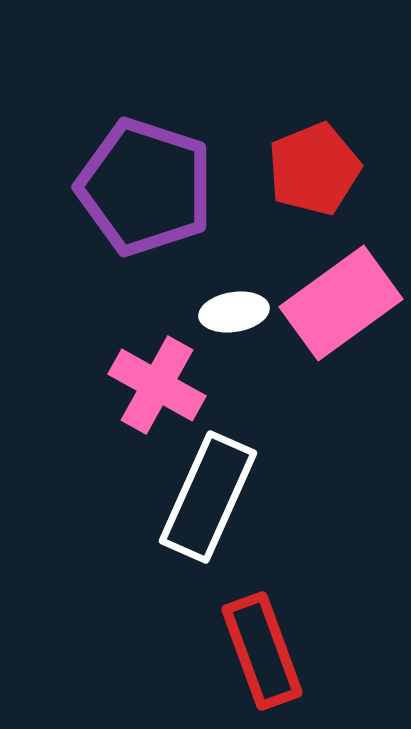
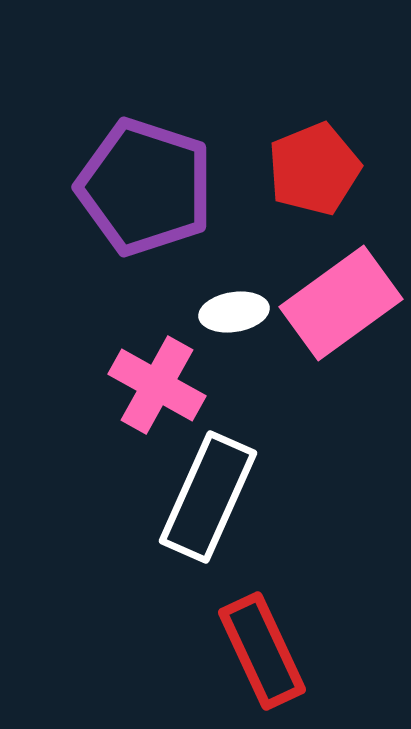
red rectangle: rotated 5 degrees counterclockwise
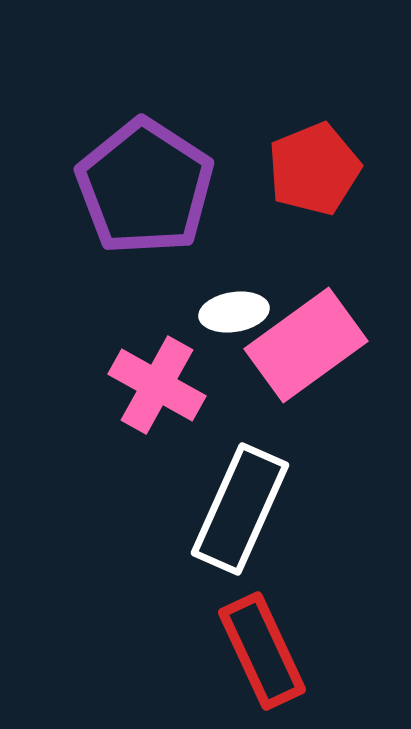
purple pentagon: rotated 15 degrees clockwise
pink rectangle: moved 35 px left, 42 px down
white rectangle: moved 32 px right, 12 px down
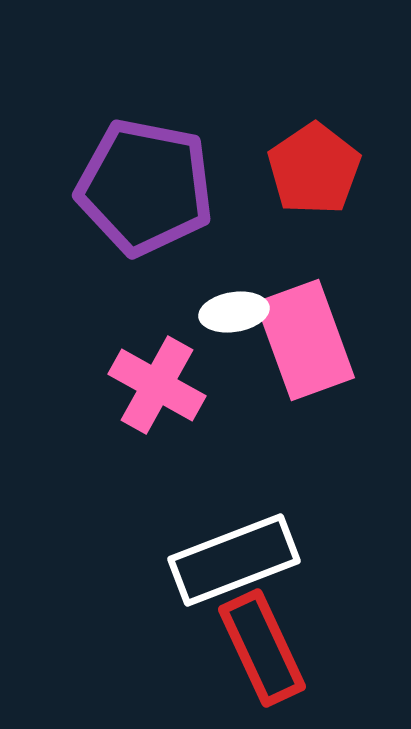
red pentagon: rotated 12 degrees counterclockwise
purple pentagon: rotated 22 degrees counterclockwise
pink rectangle: moved 1 px left, 5 px up; rotated 74 degrees counterclockwise
white rectangle: moved 6 px left, 51 px down; rotated 45 degrees clockwise
red rectangle: moved 3 px up
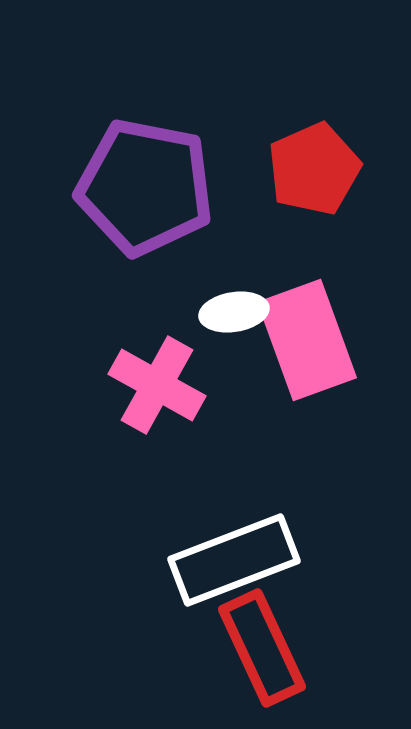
red pentagon: rotated 10 degrees clockwise
pink rectangle: moved 2 px right
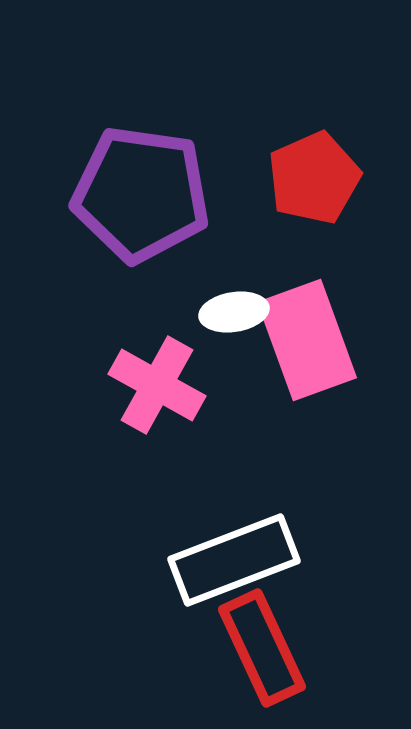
red pentagon: moved 9 px down
purple pentagon: moved 4 px left, 7 px down; rotated 3 degrees counterclockwise
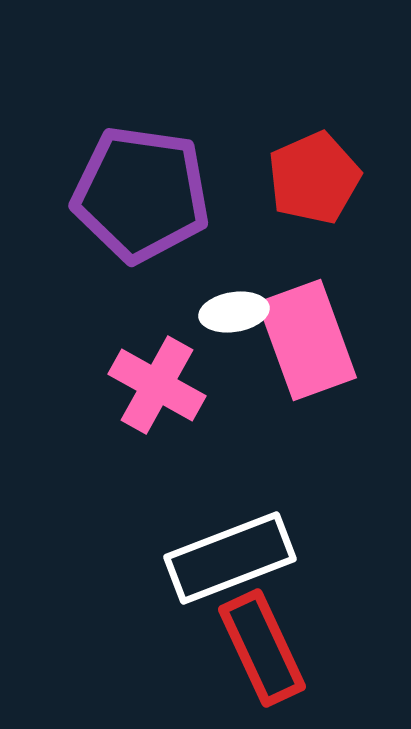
white rectangle: moved 4 px left, 2 px up
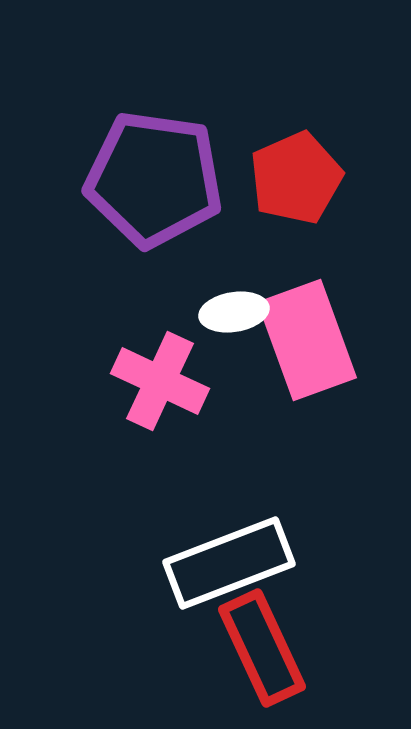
red pentagon: moved 18 px left
purple pentagon: moved 13 px right, 15 px up
pink cross: moved 3 px right, 4 px up; rotated 4 degrees counterclockwise
white rectangle: moved 1 px left, 5 px down
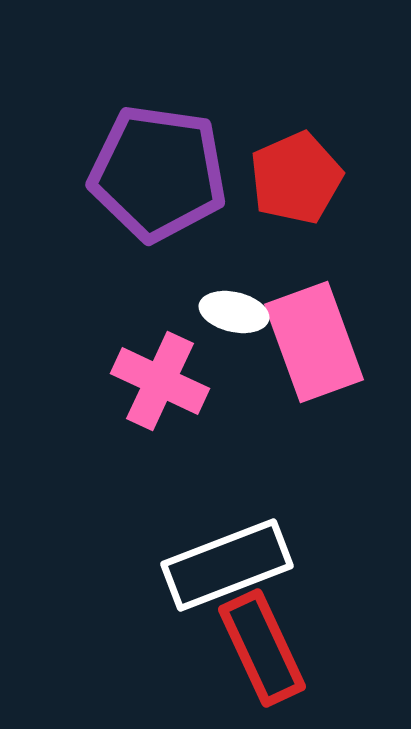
purple pentagon: moved 4 px right, 6 px up
white ellipse: rotated 22 degrees clockwise
pink rectangle: moved 7 px right, 2 px down
white rectangle: moved 2 px left, 2 px down
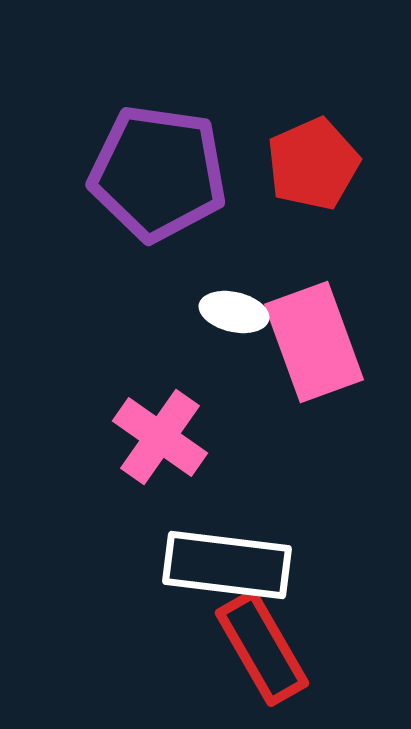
red pentagon: moved 17 px right, 14 px up
pink cross: moved 56 px down; rotated 10 degrees clockwise
white rectangle: rotated 28 degrees clockwise
red rectangle: rotated 5 degrees counterclockwise
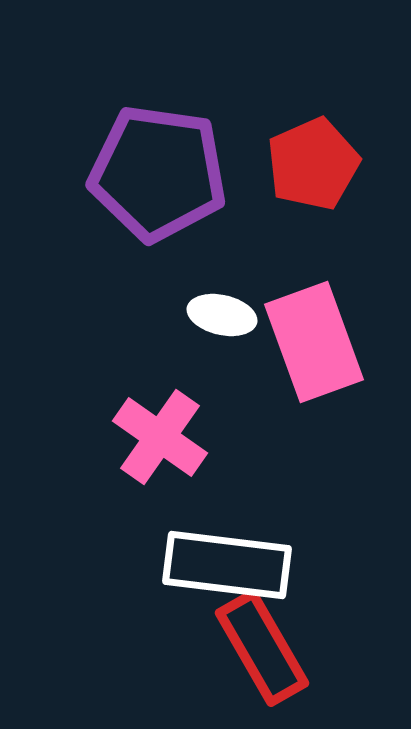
white ellipse: moved 12 px left, 3 px down
